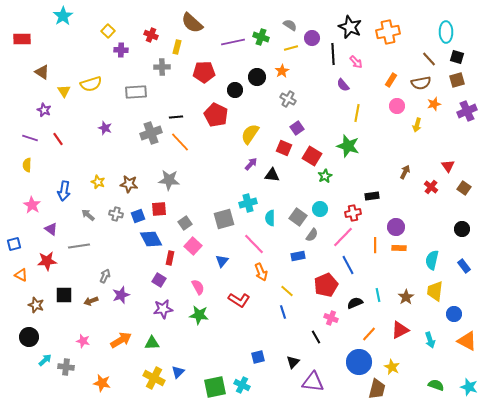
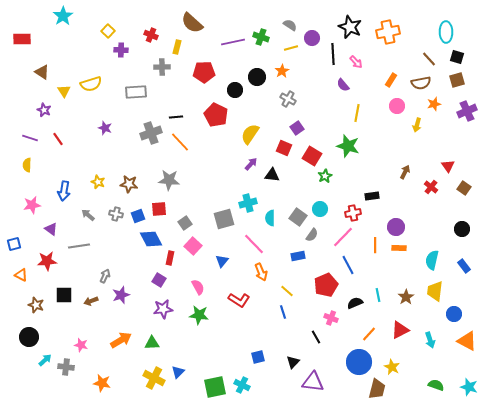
pink star at (32, 205): rotated 30 degrees clockwise
pink star at (83, 341): moved 2 px left, 4 px down
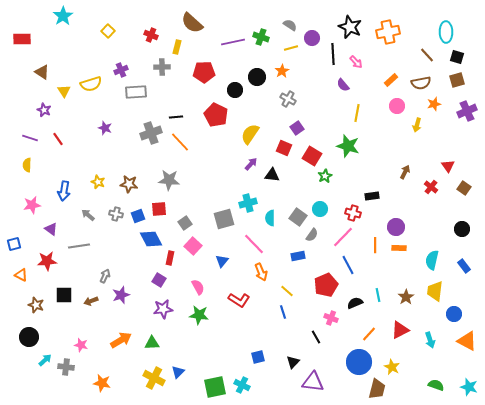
purple cross at (121, 50): moved 20 px down; rotated 24 degrees counterclockwise
brown line at (429, 59): moved 2 px left, 4 px up
orange rectangle at (391, 80): rotated 16 degrees clockwise
red cross at (353, 213): rotated 28 degrees clockwise
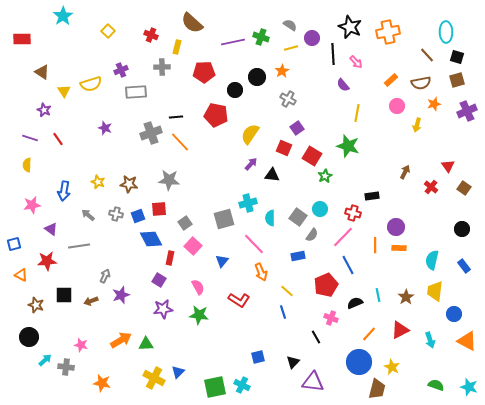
red pentagon at (216, 115): rotated 15 degrees counterclockwise
green triangle at (152, 343): moved 6 px left, 1 px down
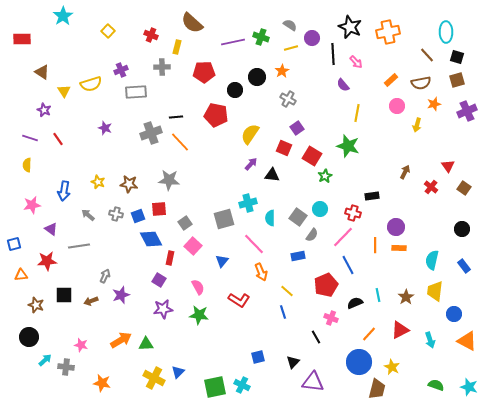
orange triangle at (21, 275): rotated 32 degrees counterclockwise
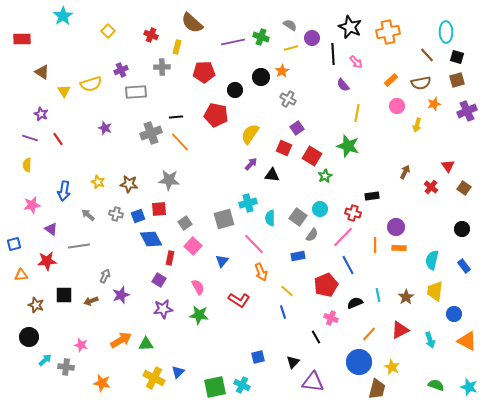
black circle at (257, 77): moved 4 px right
purple star at (44, 110): moved 3 px left, 4 px down
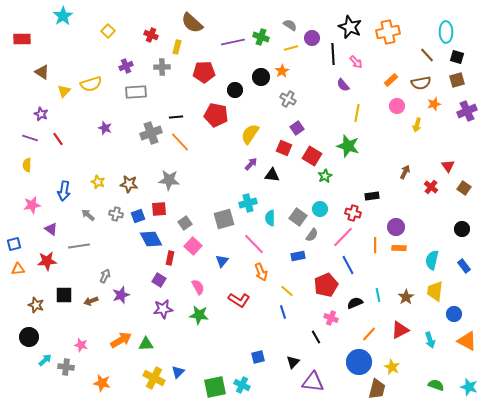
purple cross at (121, 70): moved 5 px right, 4 px up
yellow triangle at (64, 91): rotated 16 degrees clockwise
orange triangle at (21, 275): moved 3 px left, 6 px up
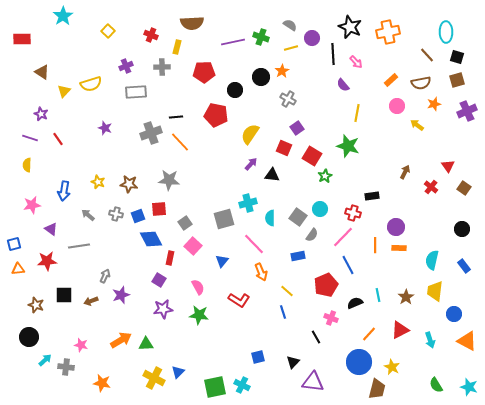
brown semicircle at (192, 23): rotated 45 degrees counterclockwise
yellow arrow at (417, 125): rotated 112 degrees clockwise
green semicircle at (436, 385): rotated 140 degrees counterclockwise
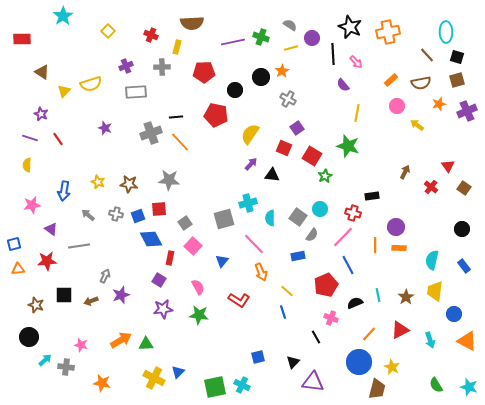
orange star at (434, 104): moved 5 px right
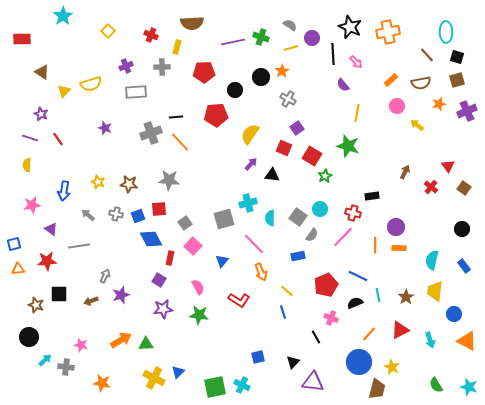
red pentagon at (216, 115): rotated 15 degrees counterclockwise
blue line at (348, 265): moved 10 px right, 11 px down; rotated 36 degrees counterclockwise
black square at (64, 295): moved 5 px left, 1 px up
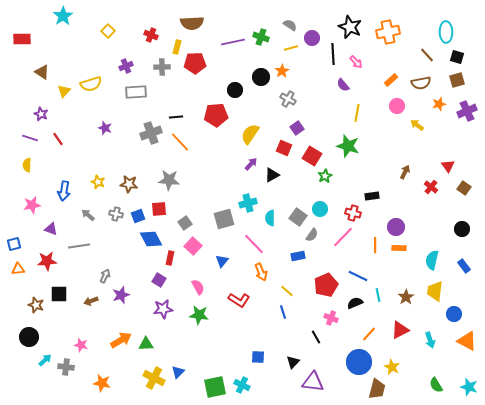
red pentagon at (204, 72): moved 9 px left, 9 px up
black triangle at (272, 175): rotated 35 degrees counterclockwise
purple triangle at (51, 229): rotated 16 degrees counterclockwise
blue square at (258, 357): rotated 16 degrees clockwise
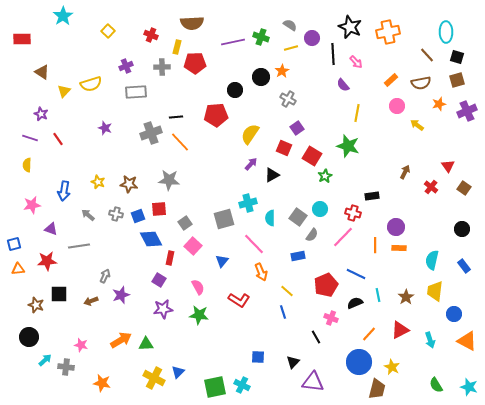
blue line at (358, 276): moved 2 px left, 2 px up
